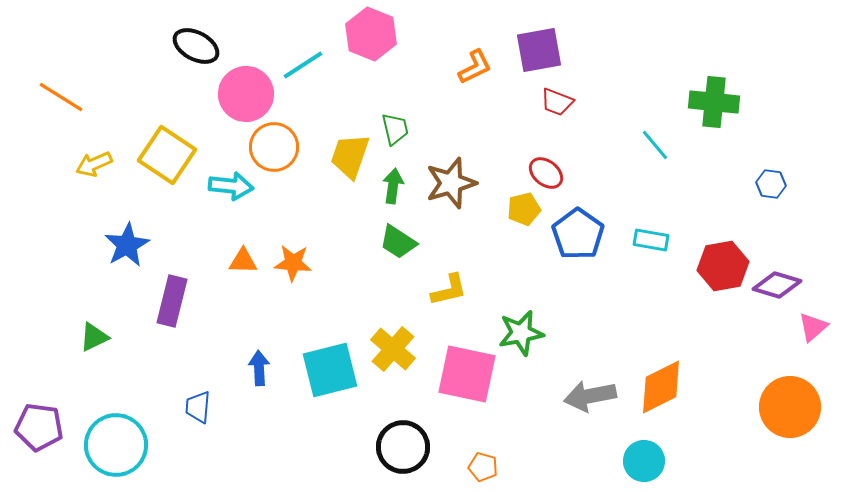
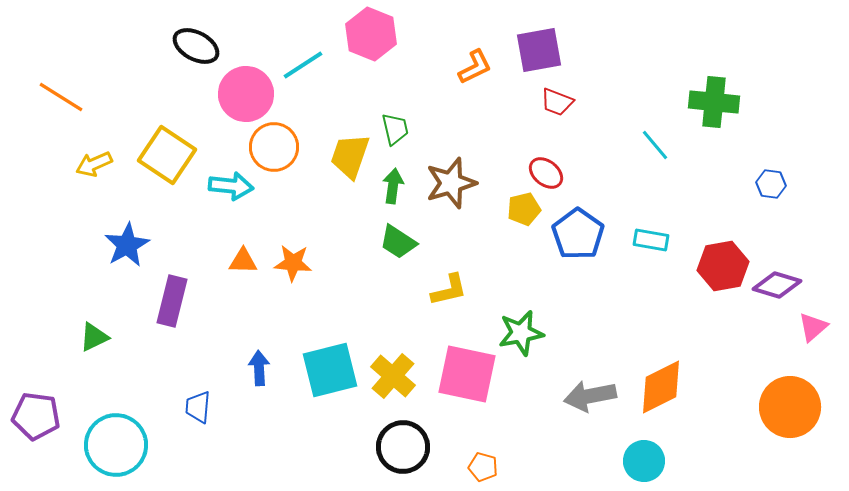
yellow cross at (393, 349): moved 27 px down
purple pentagon at (39, 427): moved 3 px left, 11 px up
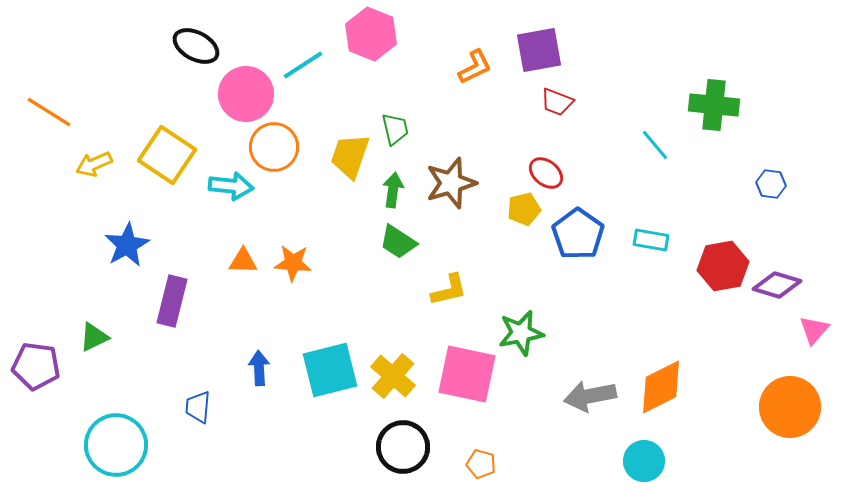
orange line at (61, 97): moved 12 px left, 15 px down
green cross at (714, 102): moved 3 px down
green arrow at (393, 186): moved 4 px down
pink triangle at (813, 327): moved 1 px right, 3 px down; rotated 8 degrees counterclockwise
purple pentagon at (36, 416): moved 50 px up
orange pentagon at (483, 467): moved 2 px left, 3 px up
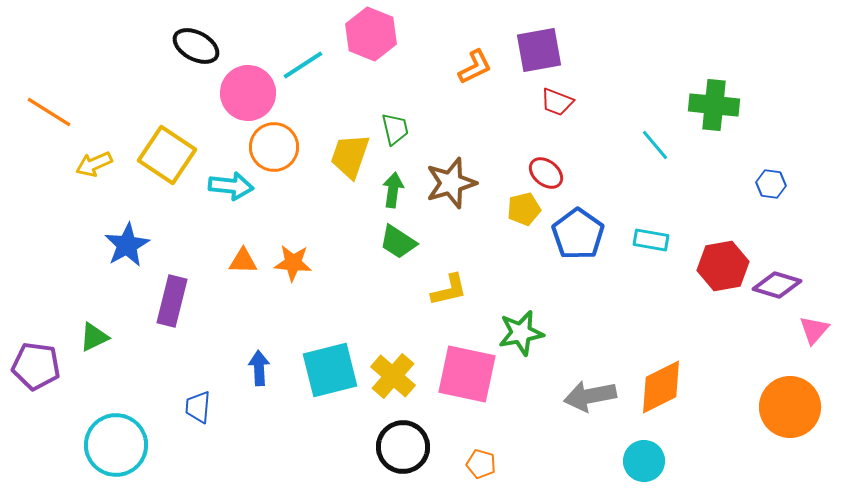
pink circle at (246, 94): moved 2 px right, 1 px up
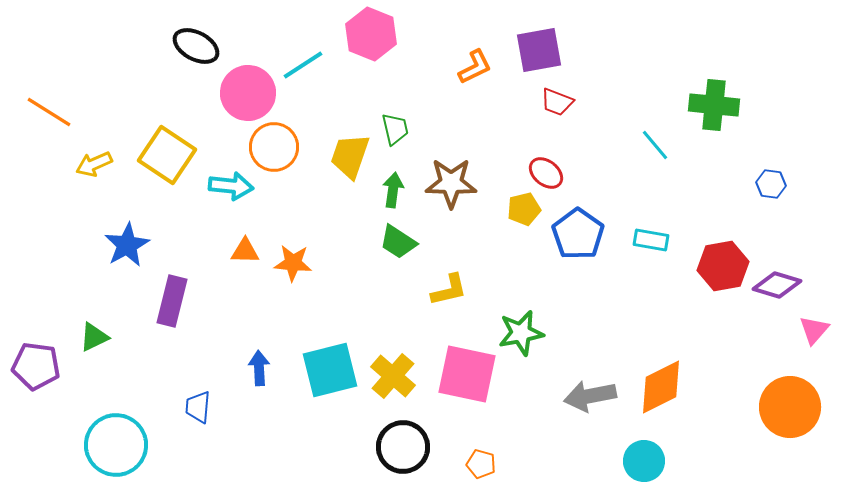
brown star at (451, 183): rotated 18 degrees clockwise
orange triangle at (243, 261): moved 2 px right, 10 px up
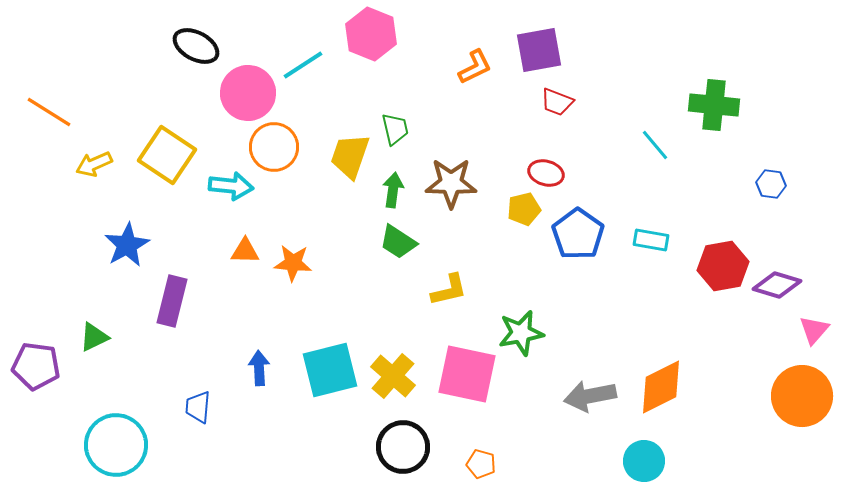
red ellipse at (546, 173): rotated 24 degrees counterclockwise
orange circle at (790, 407): moved 12 px right, 11 px up
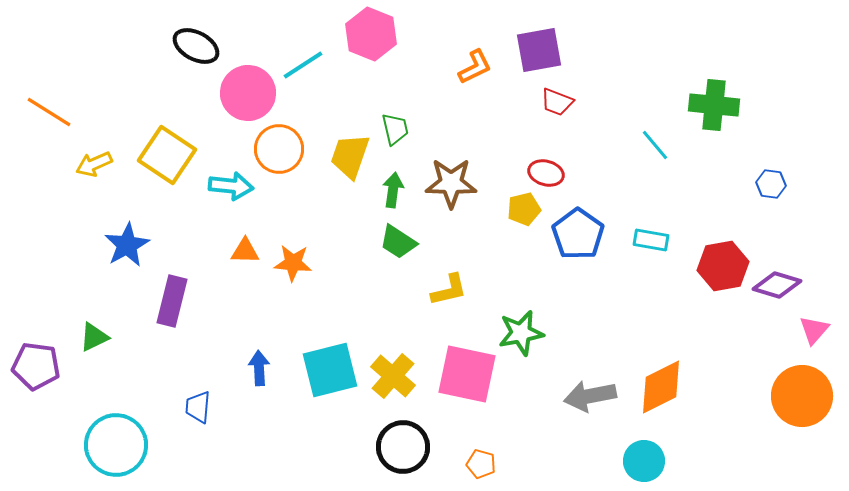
orange circle at (274, 147): moved 5 px right, 2 px down
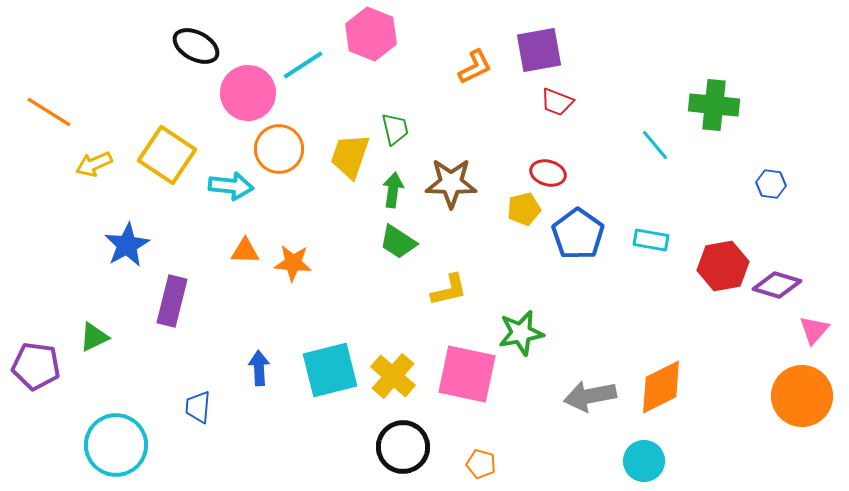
red ellipse at (546, 173): moved 2 px right
